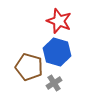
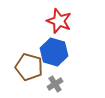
blue hexagon: moved 3 px left
gray cross: moved 1 px right, 1 px down
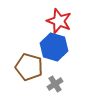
blue hexagon: moved 5 px up
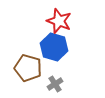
brown pentagon: moved 1 px left, 1 px down
